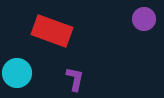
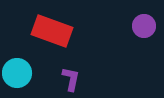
purple circle: moved 7 px down
purple L-shape: moved 4 px left
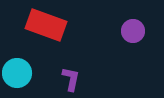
purple circle: moved 11 px left, 5 px down
red rectangle: moved 6 px left, 6 px up
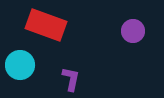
cyan circle: moved 3 px right, 8 px up
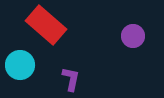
red rectangle: rotated 21 degrees clockwise
purple circle: moved 5 px down
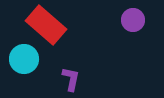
purple circle: moved 16 px up
cyan circle: moved 4 px right, 6 px up
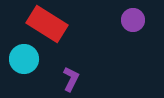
red rectangle: moved 1 px right, 1 px up; rotated 9 degrees counterclockwise
purple L-shape: rotated 15 degrees clockwise
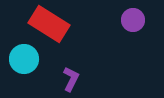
red rectangle: moved 2 px right
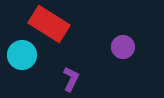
purple circle: moved 10 px left, 27 px down
cyan circle: moved 2 px left, 4 px up
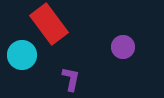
red rectangle: rotated 21 degrees clockwise
purple L-shape: rotated 15 degrees counterclockwise
